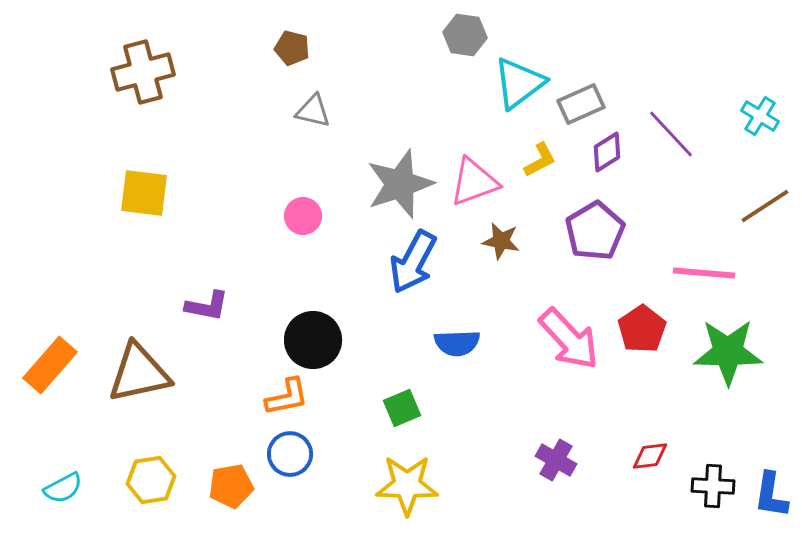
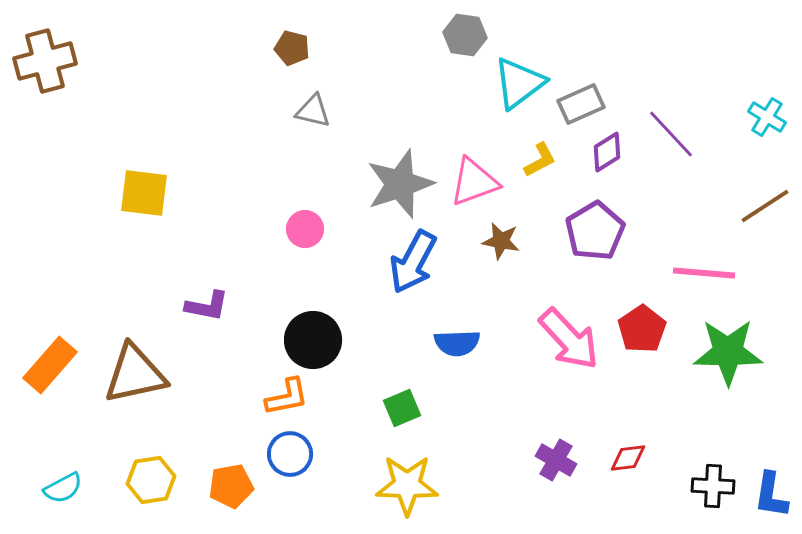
brown cross: moved 98 px left, 11 px up
cyan cross: moved 7 px right, 1 px down
pink circle: moved 2 px right, 13 px down
brown triangle: moved 4 px left, 1 px down
red diamond: moved 22 px left, 2 px down
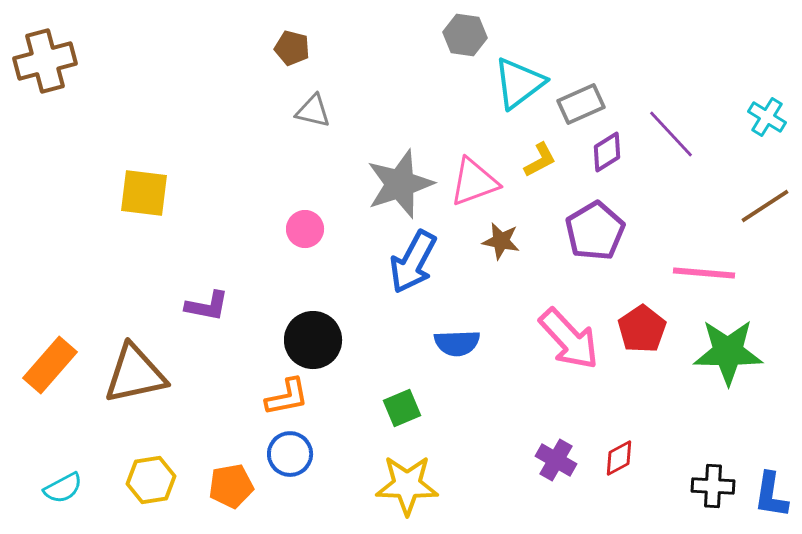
red diamond: moved 9 px left; rotated 21 degrees counterclockwise
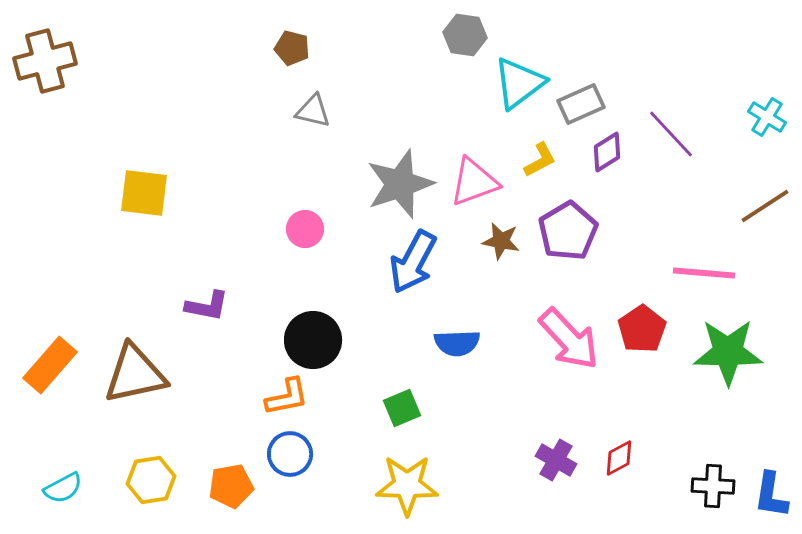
purple pentagon: moved 27 px left
